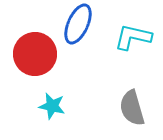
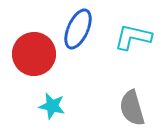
blue ellipse: moved 5 px down
red circle: moved 1 px left
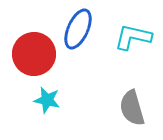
cyan star: moved 5 px left, 6 px up
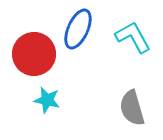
cyan L-shape: rotated 48 degrees clockwise
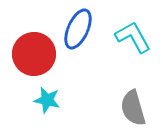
gray semicircle: moved 1 px right
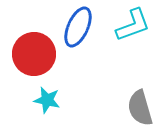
blue ellipse: moved 2 px up
cyan L-shape: moved 12 px up; rotated 99 degrees clockwise
gray semicircle: moved 7 px right
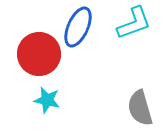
cyan L-shape: moved 1 px right, 2 px up
red circle: moved 5 px right
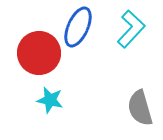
cyan L-shape: moved 3 px left, 6 px down; rotated 27 degrees counterclockwise
red circle: moved 1 px up
cyan star: moved 3 px right
